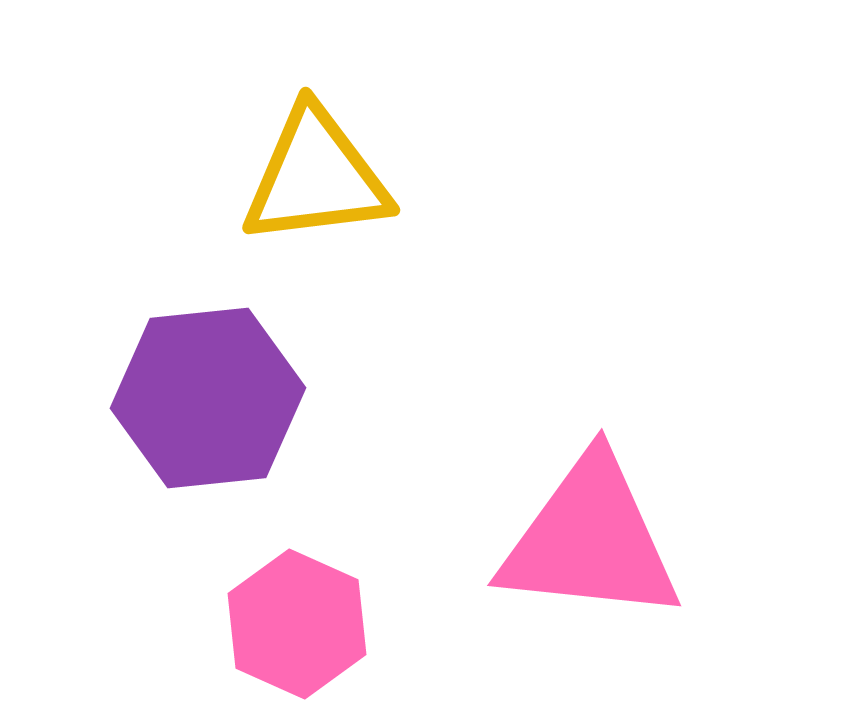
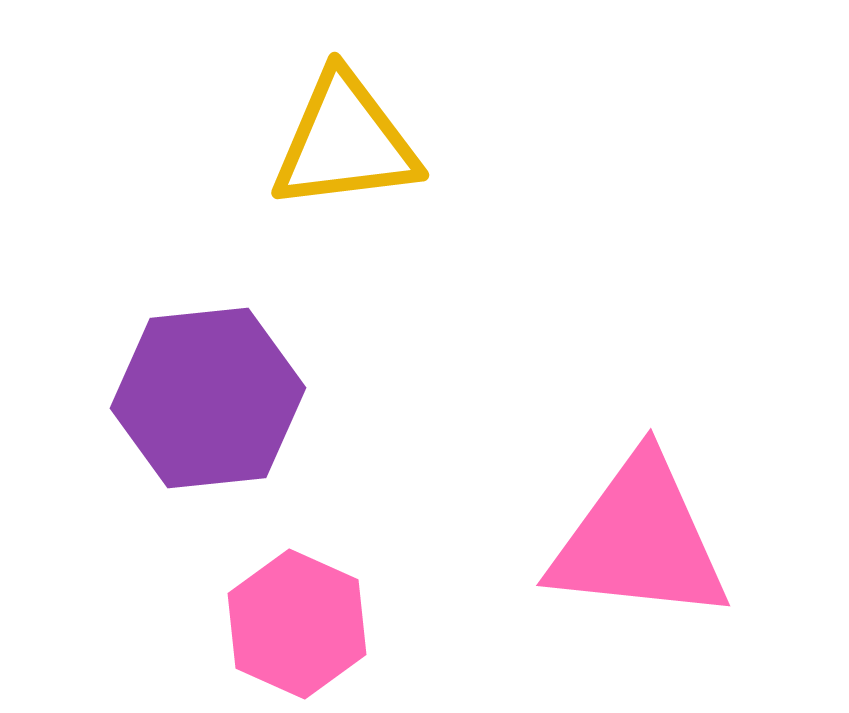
yellow triangle: moved 29 px right, 35 px up
pink triangle: moved 49 px right
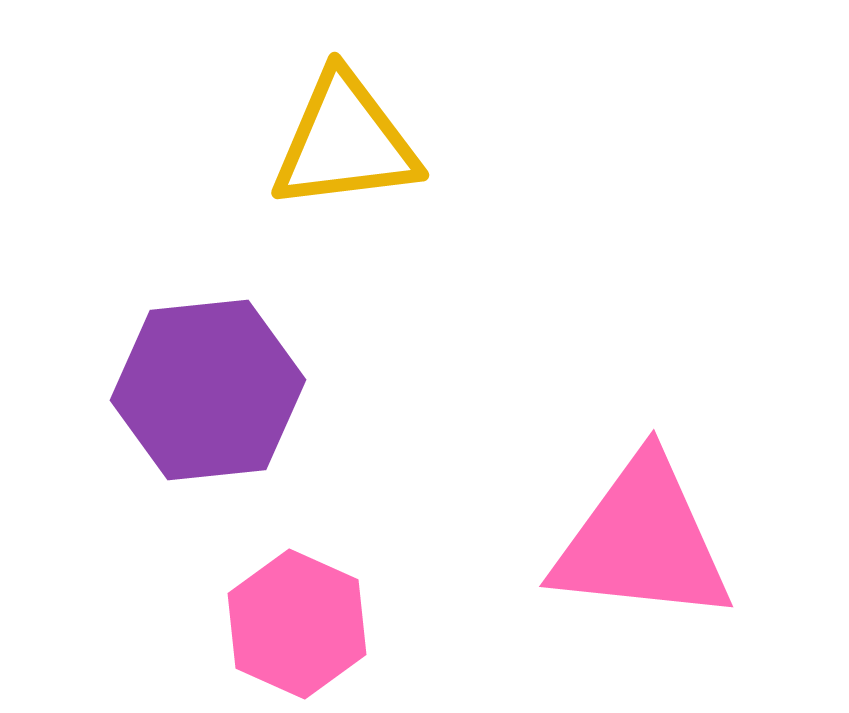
purple hexagon: moved 8 px up
pink triangle: moved 3 px right, 1 px down
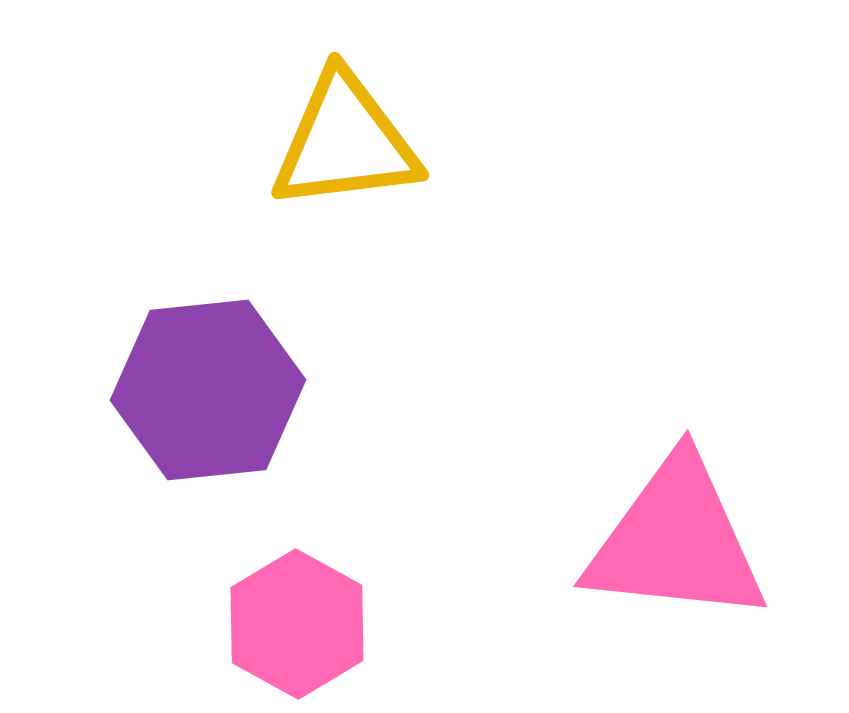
pink triangle: moved 34 px right
pink hexagon: rotated 5 degrees clockwise
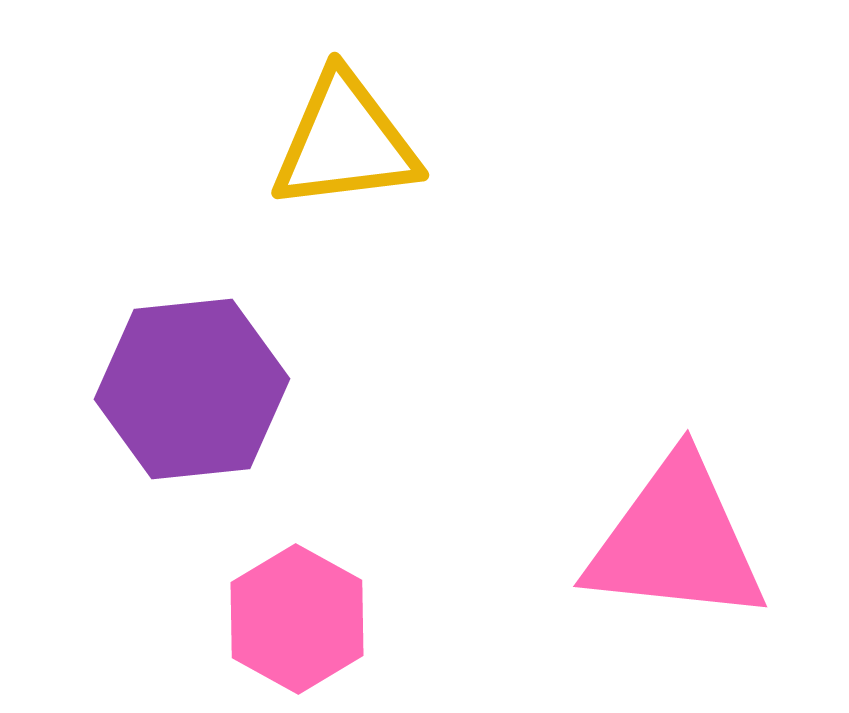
purple hexagon: moved 16 px left, 1 px up
pink hexagon: moved 5 px up
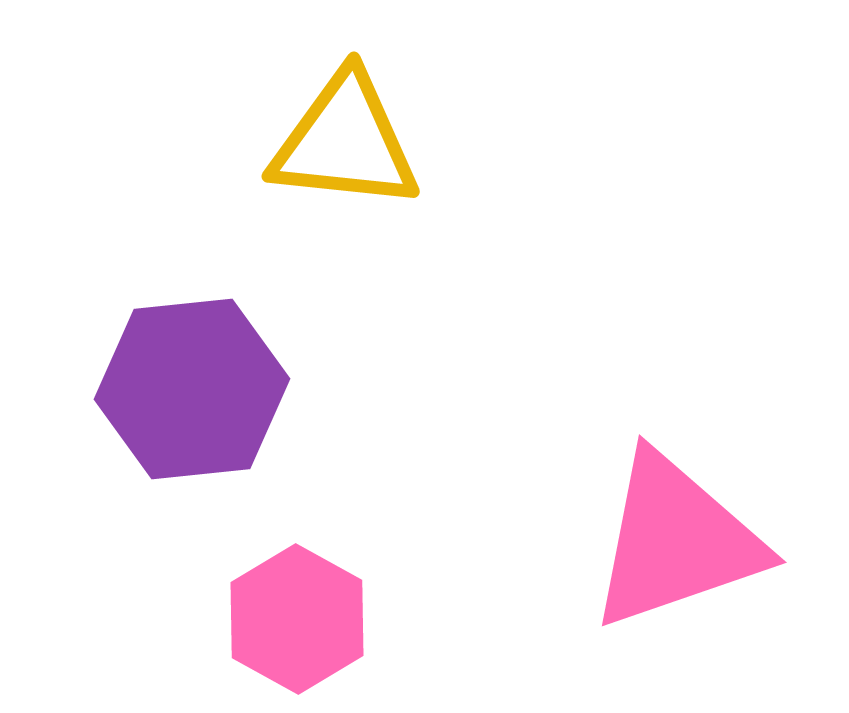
yellow triangle: rotated 13 degrees clockwise
pink triangle: rotated 25 degrees counterclockwise
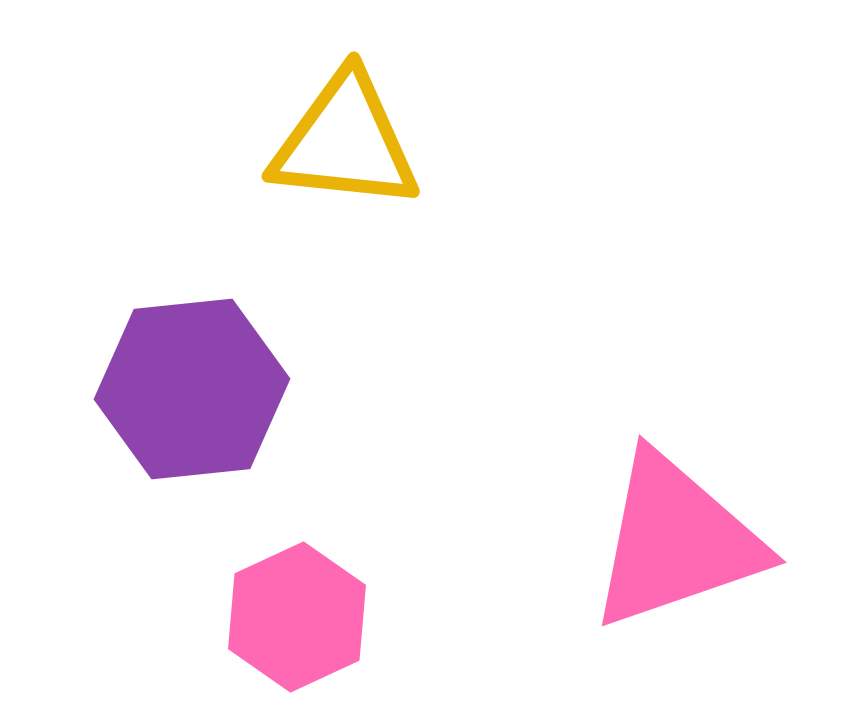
pink hexagon: moved 2 px up; rotated 6 degrees clockwise
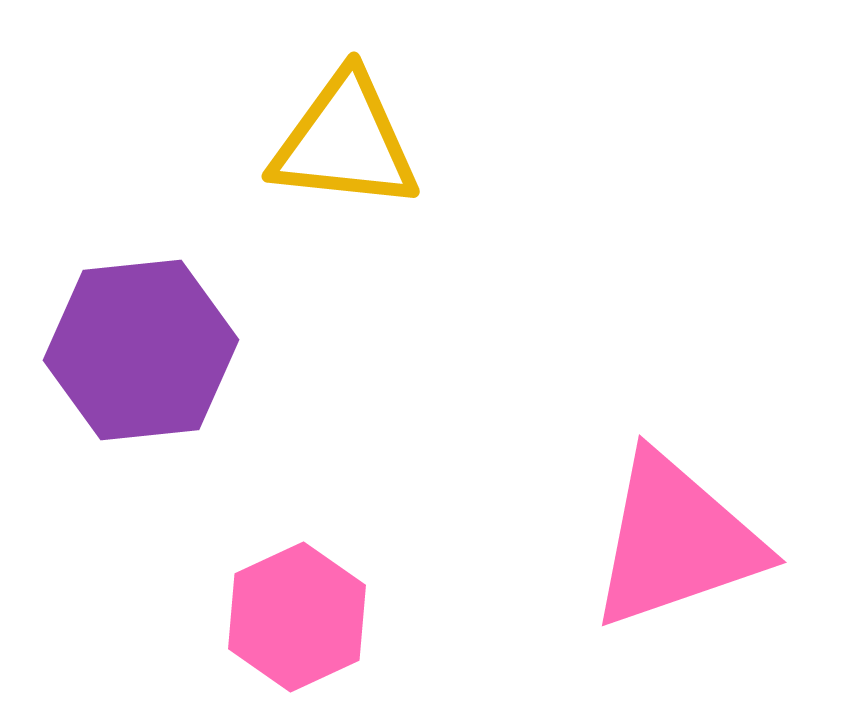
purple hexagon: moved 51 px left, 39 px up
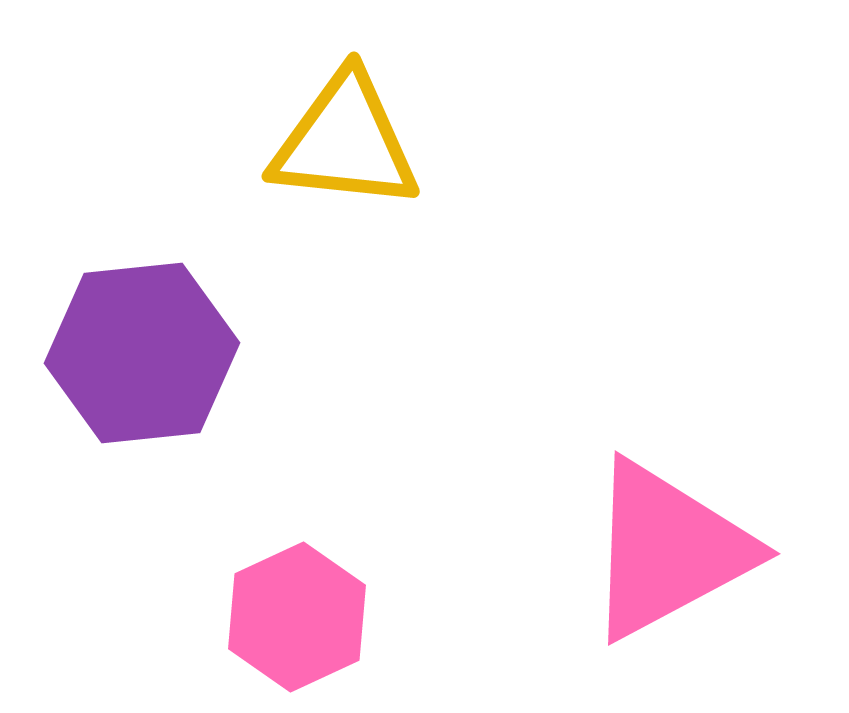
purple hexagon: moved 1 px right, 3 px down
pink triangle: moved 8 px left, 9 px down; rotated 9 degrees counterclockwise
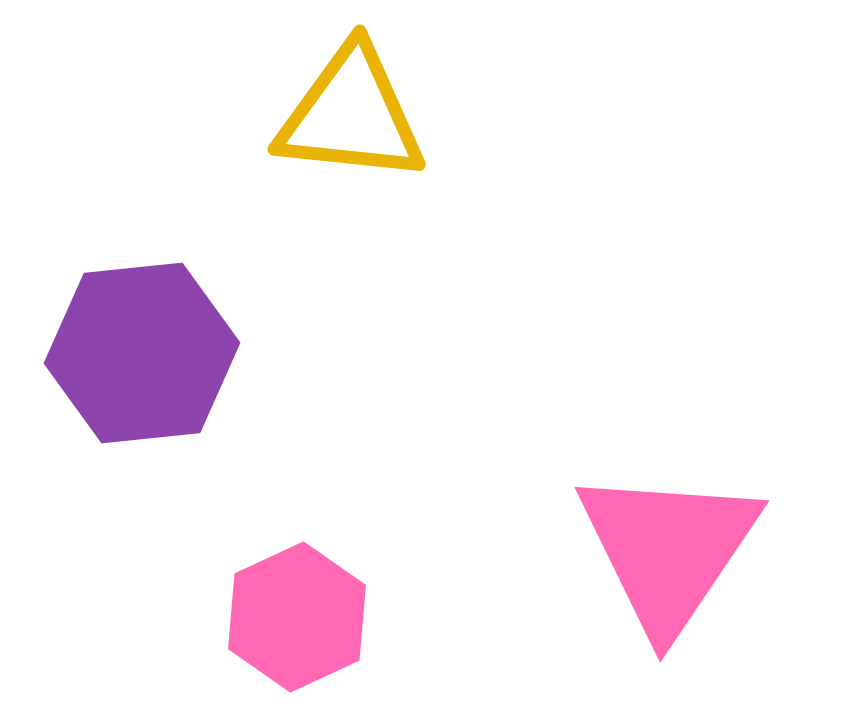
yellow triangle: moved 6 px right, 27 px up
pink triangle: rotated 28 degrees counterclockwise
